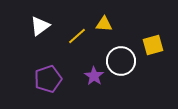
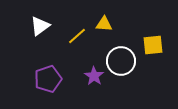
yellow square: rotated 10 degrees clockwise
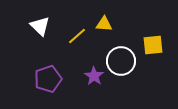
white triangle: rotated 40 degrees counterclockwise
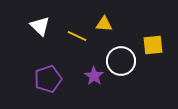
yellow line: rotated 66 degrees clockwise
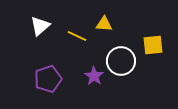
white triangle: rotated 35 degrees clockwise
